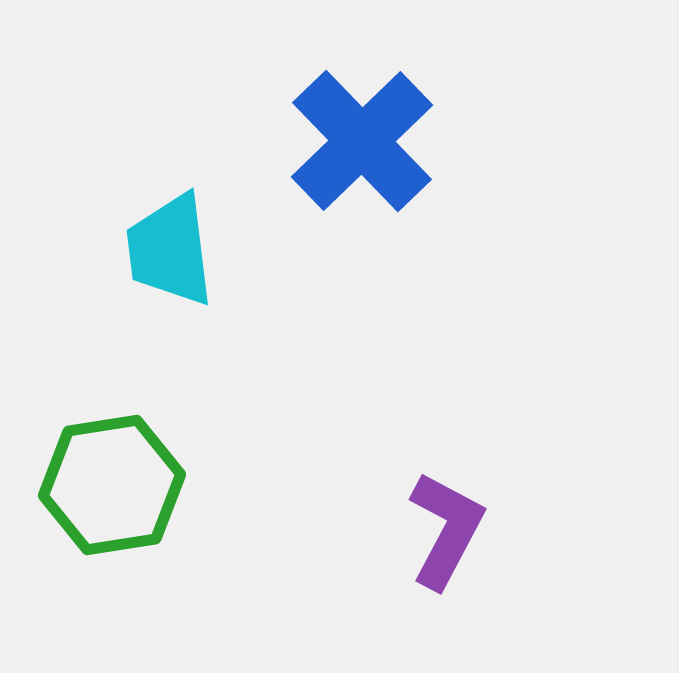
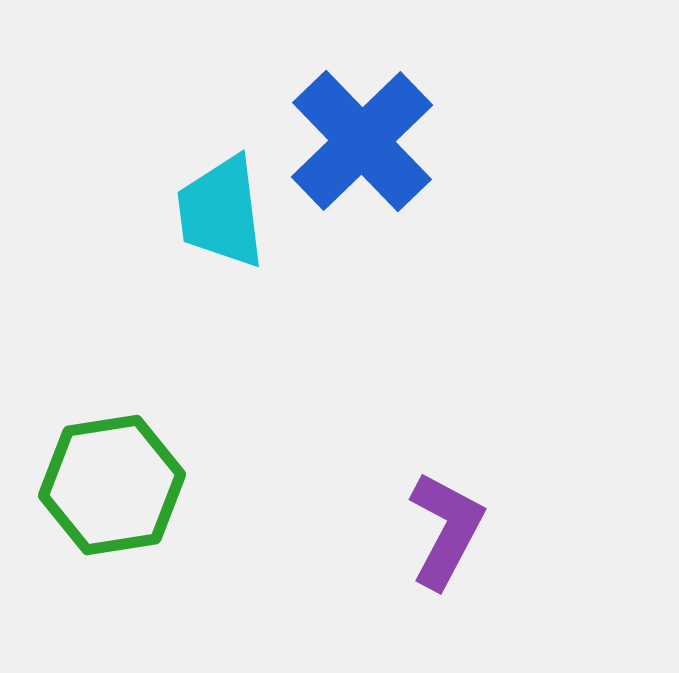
cyan trapezoid: moved 51 px right, 38 px up
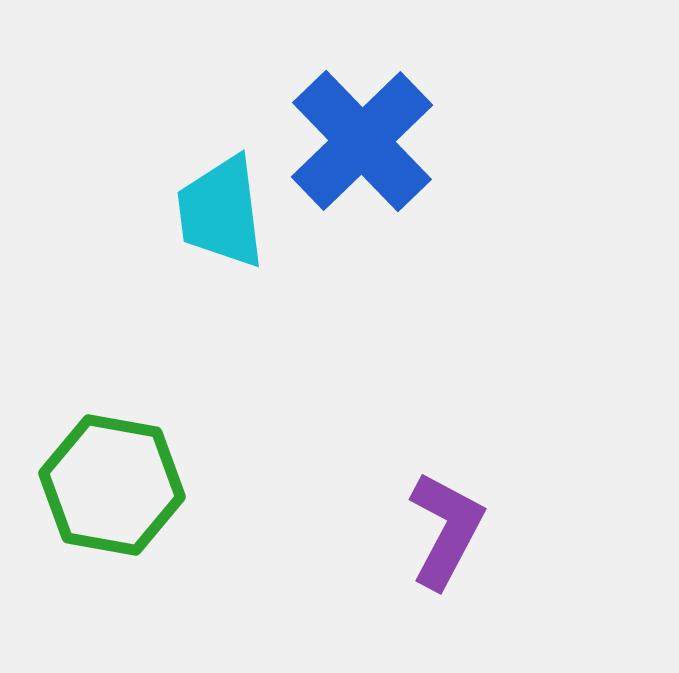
green hexagon: rotated 19 degrees clockwise
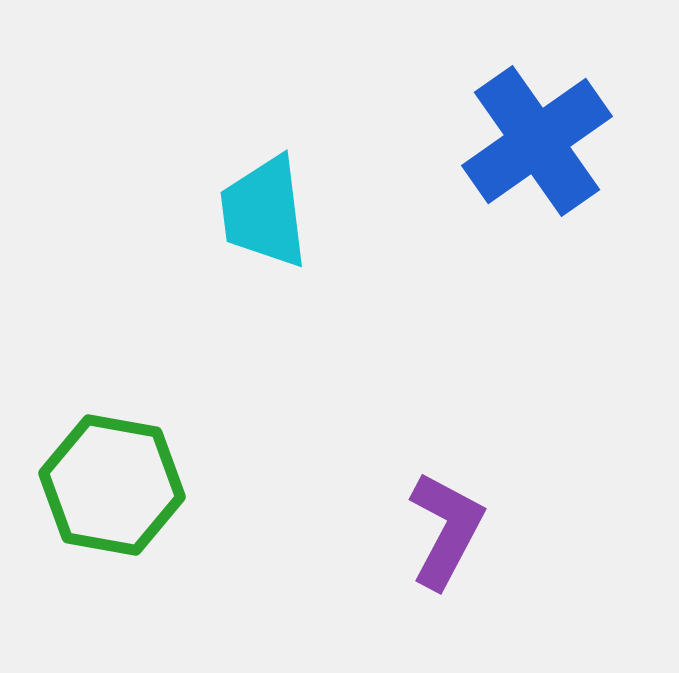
blue cross: moved 175 px right; rotated 9 degrees clockwise
cyan trapezoid: moved 43 px right
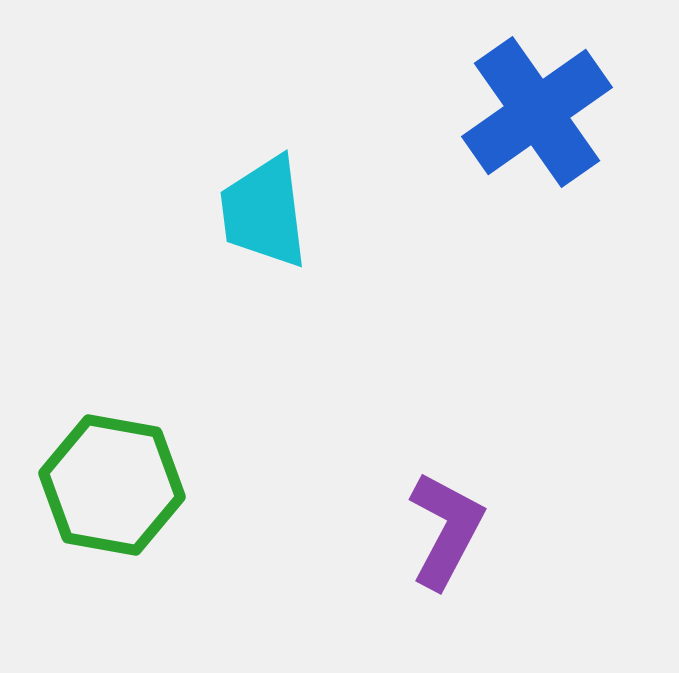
blue cross: moved 29 px up
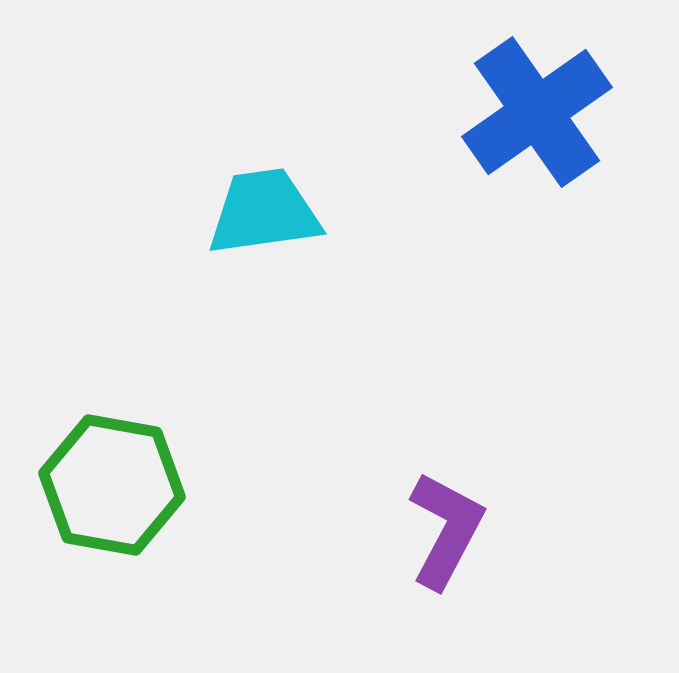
cyan trapezoid: rotated 89 degrees clockwise
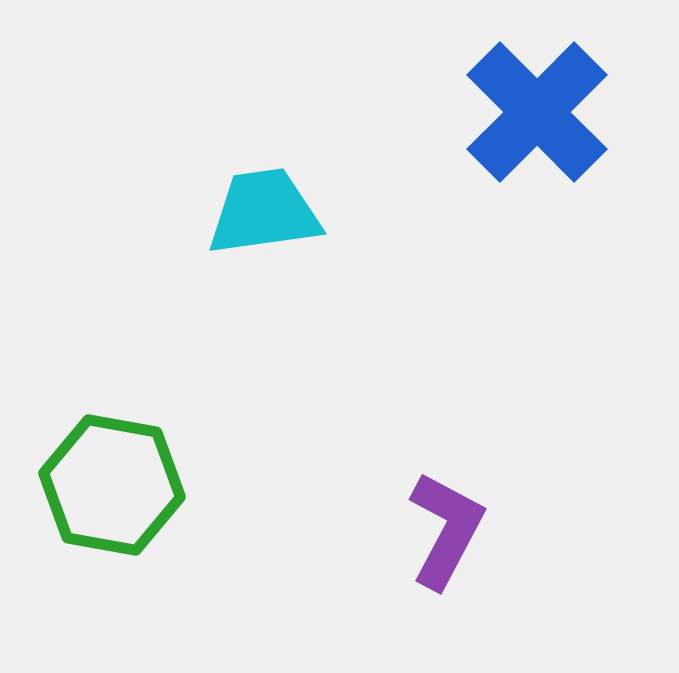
blue cross: rotated 10 degrees counterclockwise
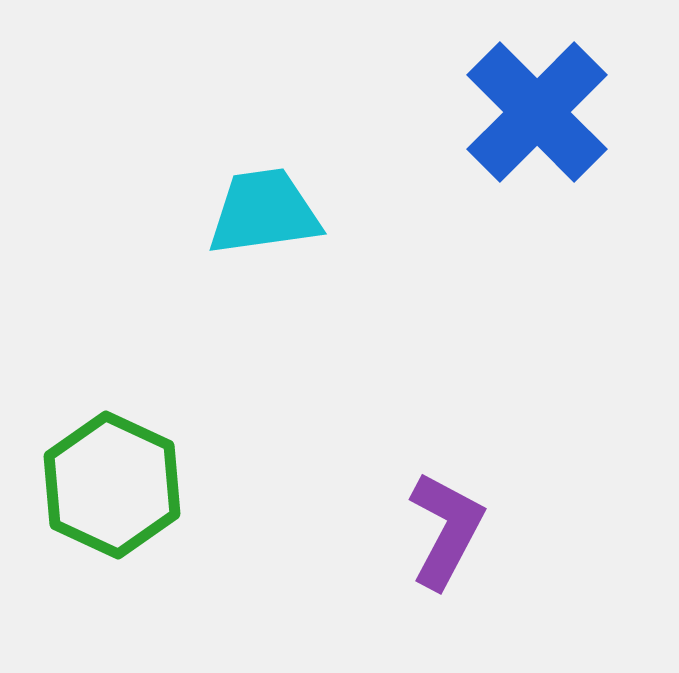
green hexagon: rotated 15 degrees clockwise
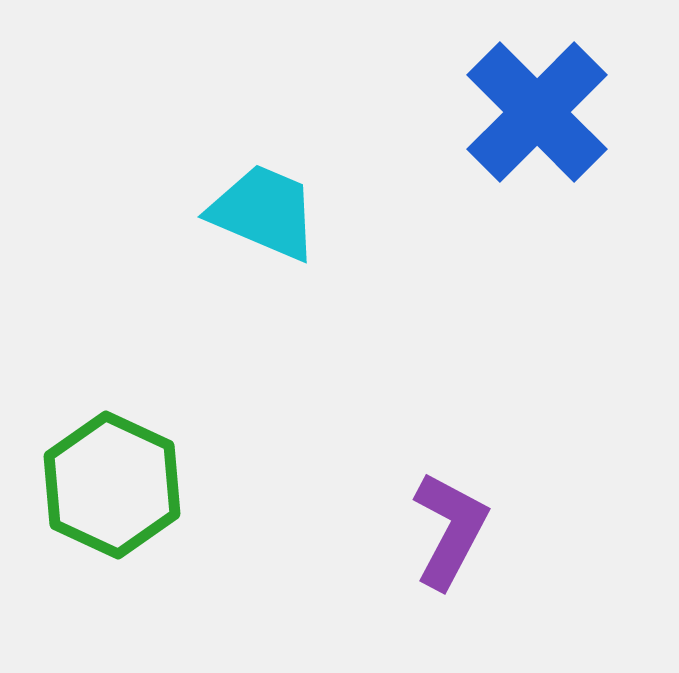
cyan trapezoid: rotated 31 degrees clockwise
purple L-shape: moved 4 px right
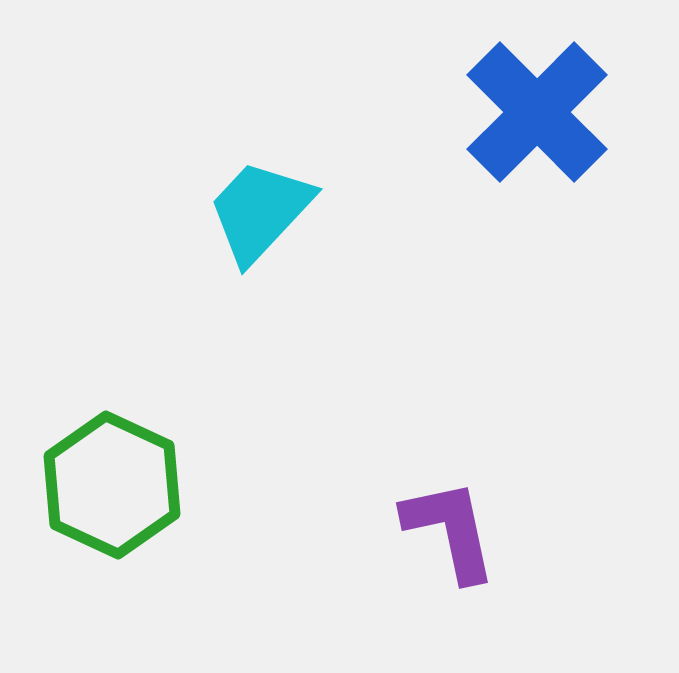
cyan trapezoid: moved 4 px left, 1 px up; rotated 70 degrees counterclockwise
purple L-shape: rotated 40 degrees counterclockwise
